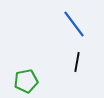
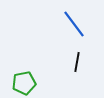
green pentagon: moved 2 px left, 2 px down
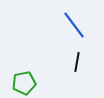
blue line: moved 1 px down
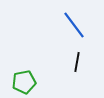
green pentagon: moved 1 px up
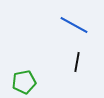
blue line: rotated 24 degrees counterclockwise
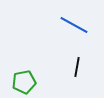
black line: moved 5 px down
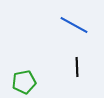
black line: rotated 12 degrees counterclockwise
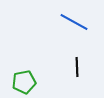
blue line: moved 3 px up
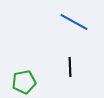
black line: moved 7 px left
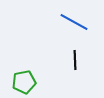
black line: moved 5 px right, 7 px up
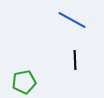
blue line: moved 2 px left, 2 px up
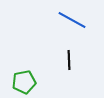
black line: moved 6 px left
